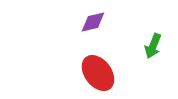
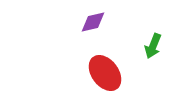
red ellipse: moved 7 px right
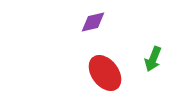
green arrow: moved 13 px down
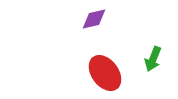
purple diamond: moved 1 px right, 3 px up
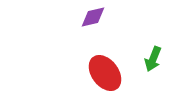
purple diamond: moved 1 px left, 2 px up
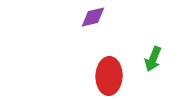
red ellipse: moved 4 px right, 3 px down; rotated 39 degrees clockwise
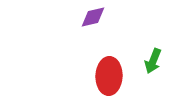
green arrow: moved 2 px down
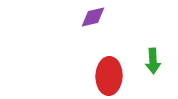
green arrow: rotated 25 degrees counterclockwise
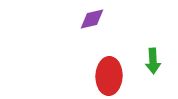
purple diamond: moved 1 px left, 2 px down
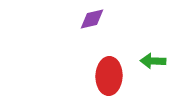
green arrow: rotated 95 degrees clockwise
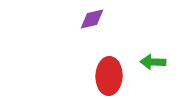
green arrow: moved 1 px down
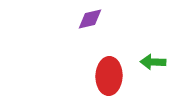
purple diamond: moved 2 px left
